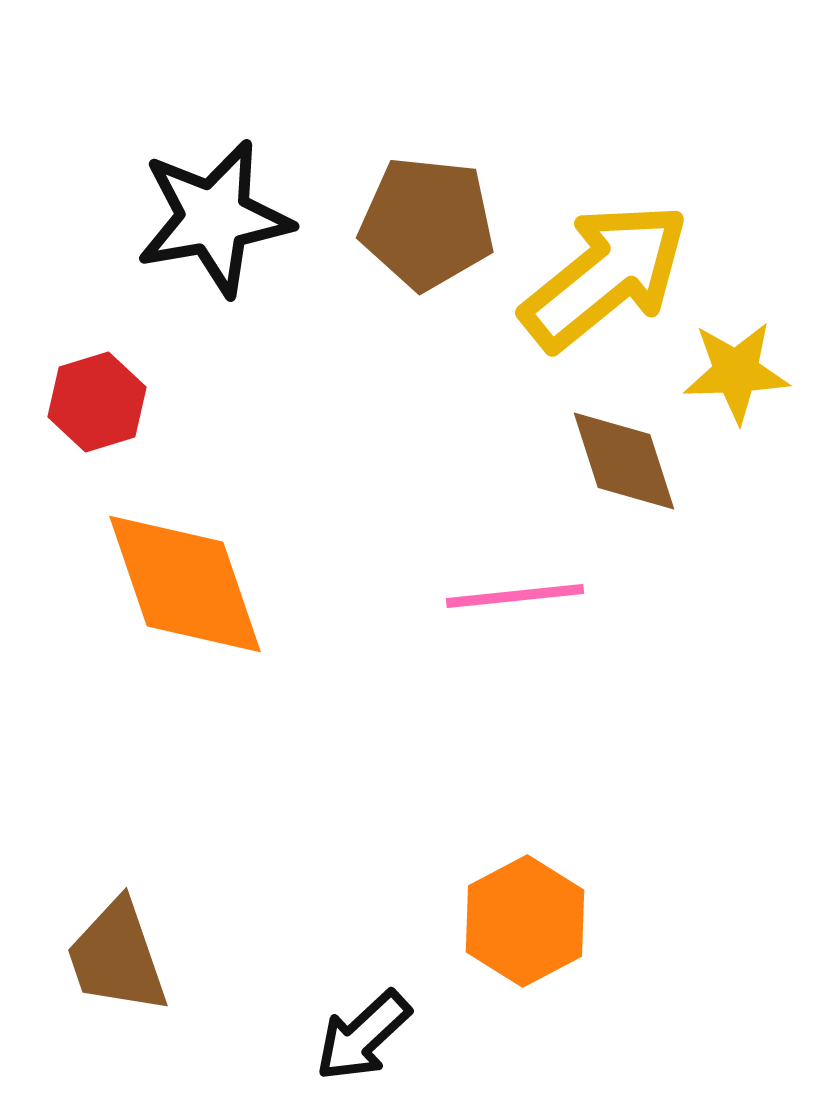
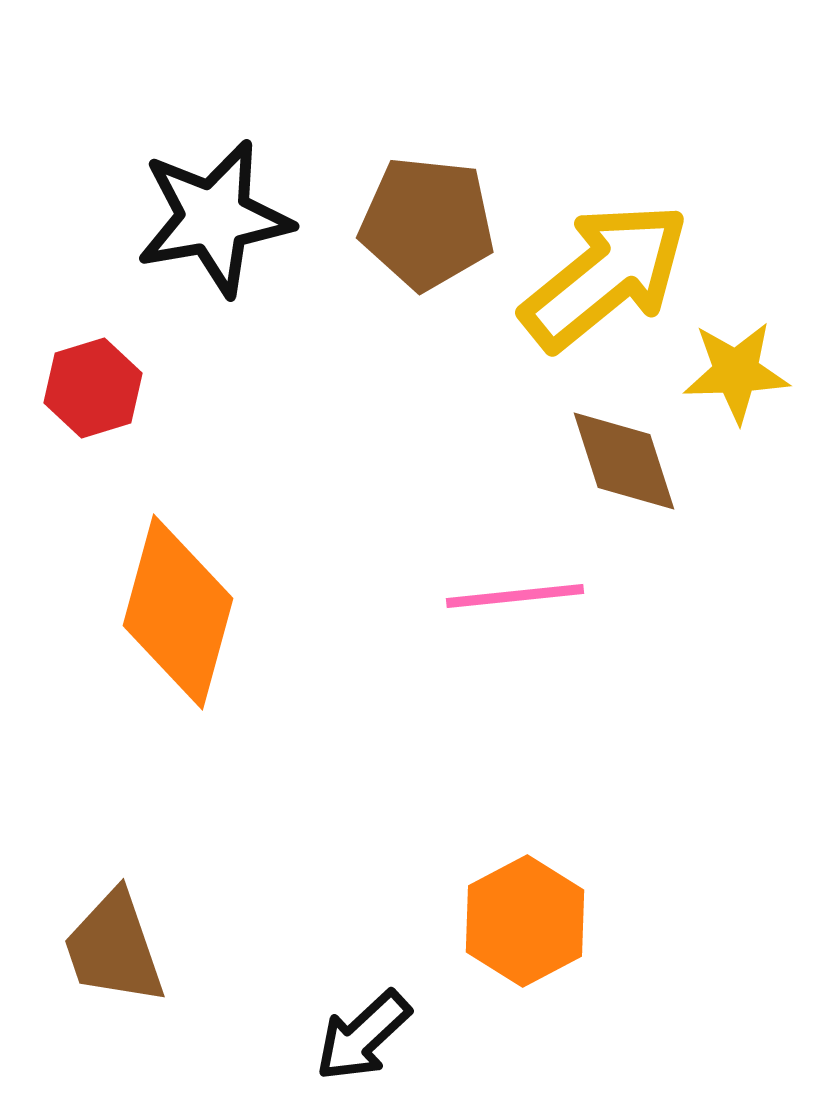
red hexagon: moved 4 px left, 14 px up
orange diamond: moved 7 px left, 28 px down; rotated 34 degrees clockwise
brown trapezoid: moved 3 px left, 9 px up
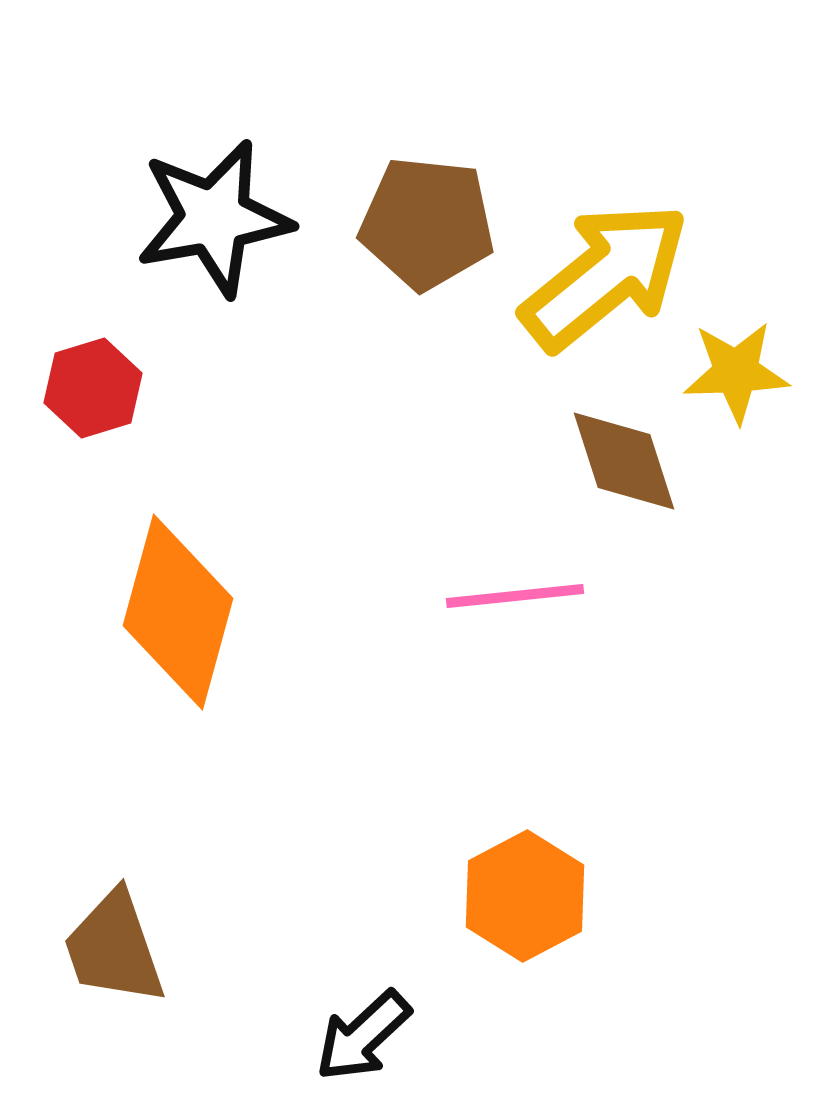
orange hexagon: moved 25 px up
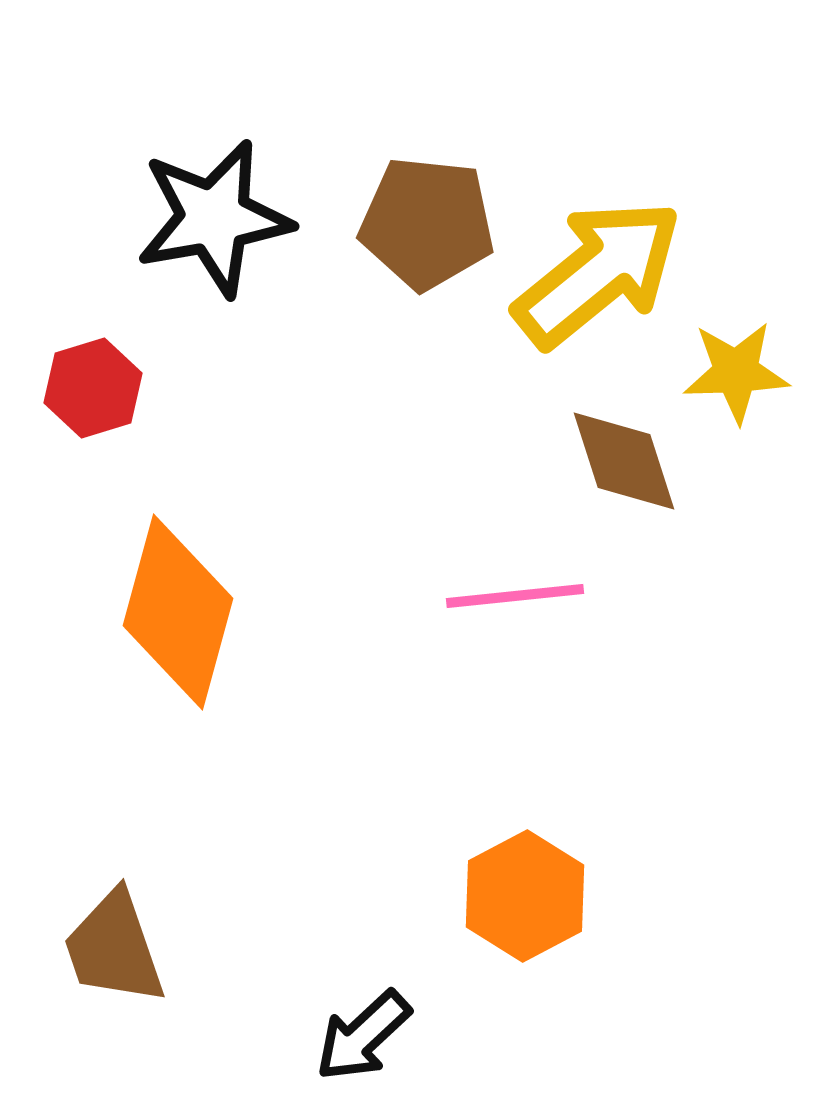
yellow arrow: moved 7 px left, 3 px up
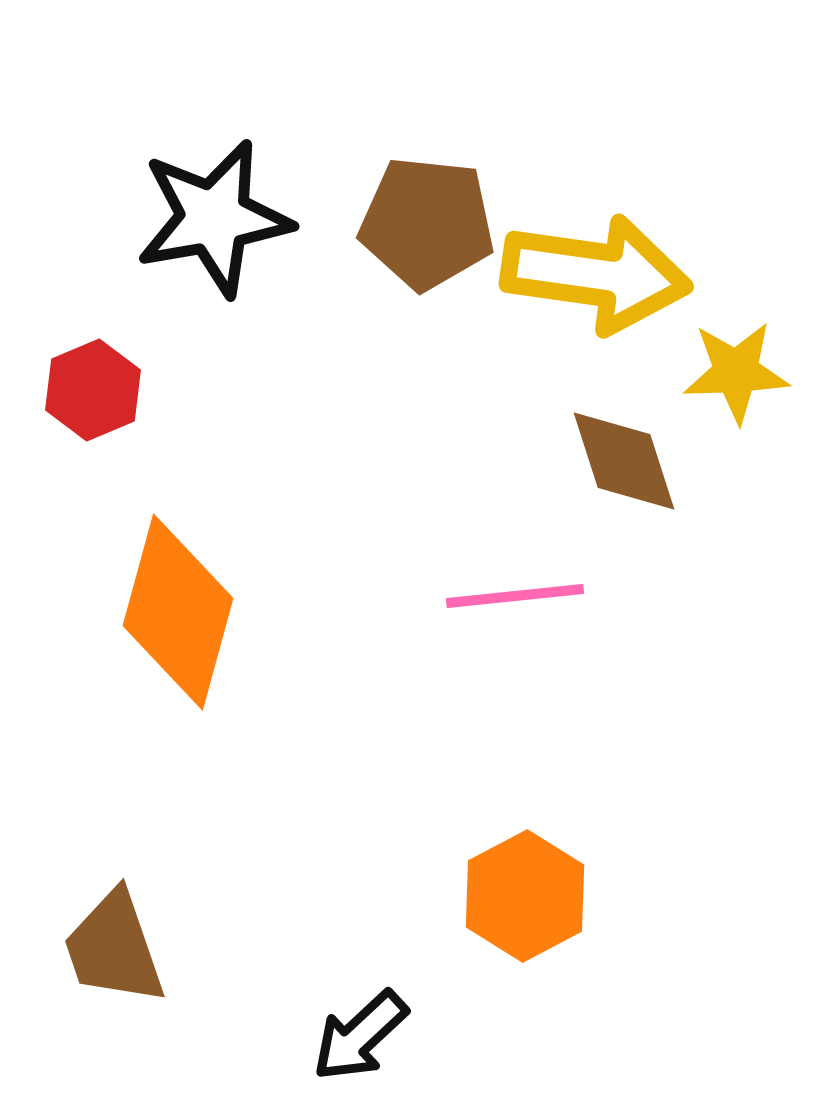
yellow arrow: moved 2 px left, 1 px down; rotated 47 degrees clockwise
red hexagon: moved 2 px down; rotated 6 degrees counterclockwise
black arrow: moved 3 px left
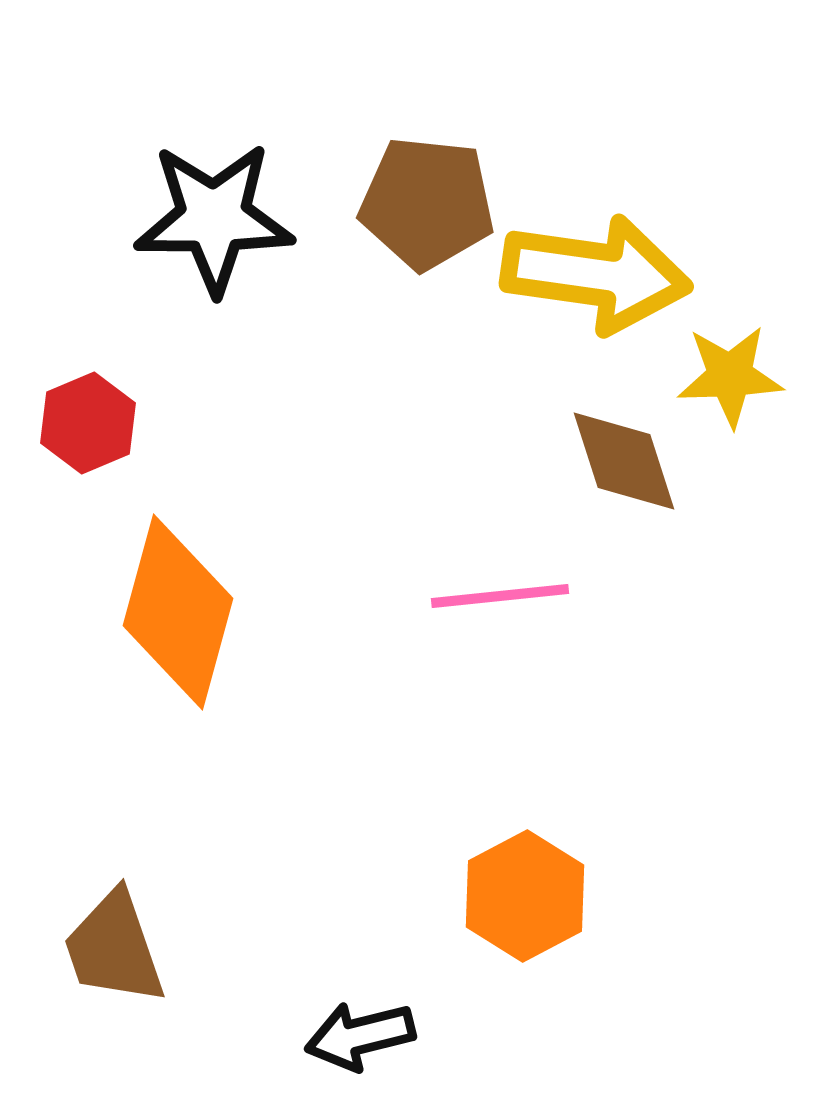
black star: rotated 10 degrees clockwise
brown pentagon: moved 20 px up
yellow star: moved 6 px left, 4 px down
red hexagon: moved 5 px left, 33 px down
pink line: moved 15 px left
black arrow: rotated 29 degrees clockwise
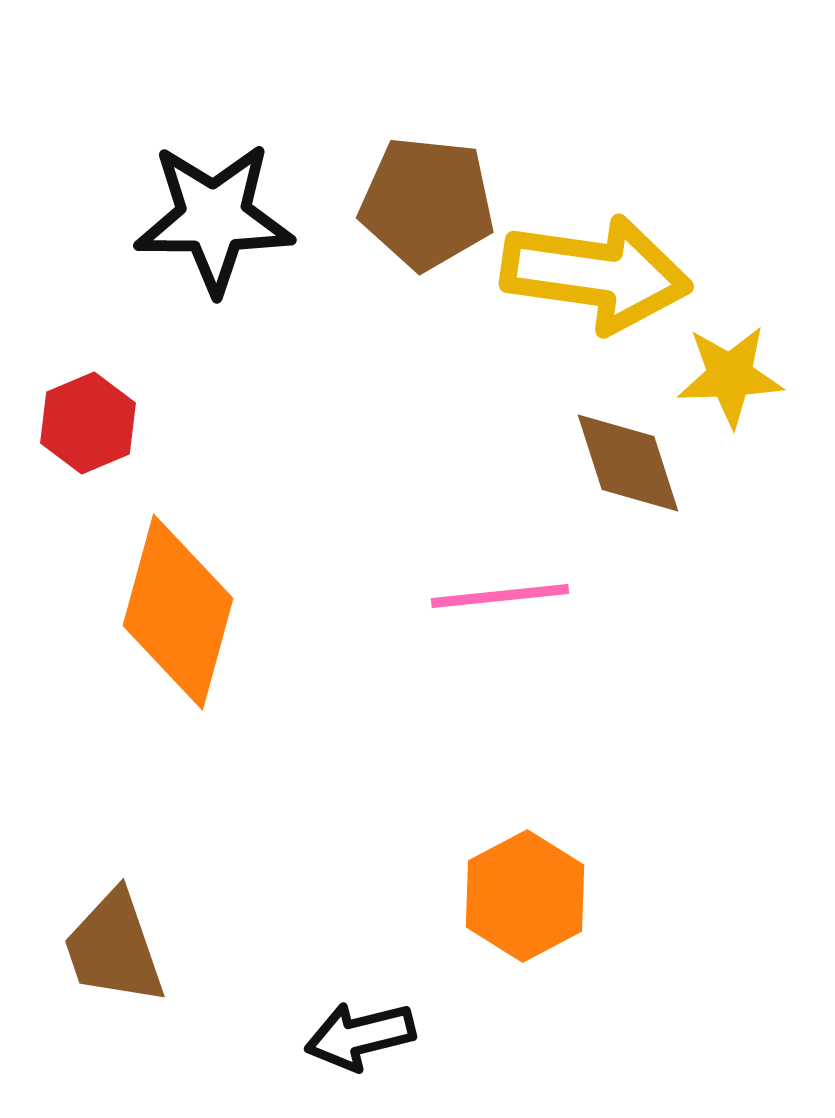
brown diamond: moved 4 px right, 2 px down
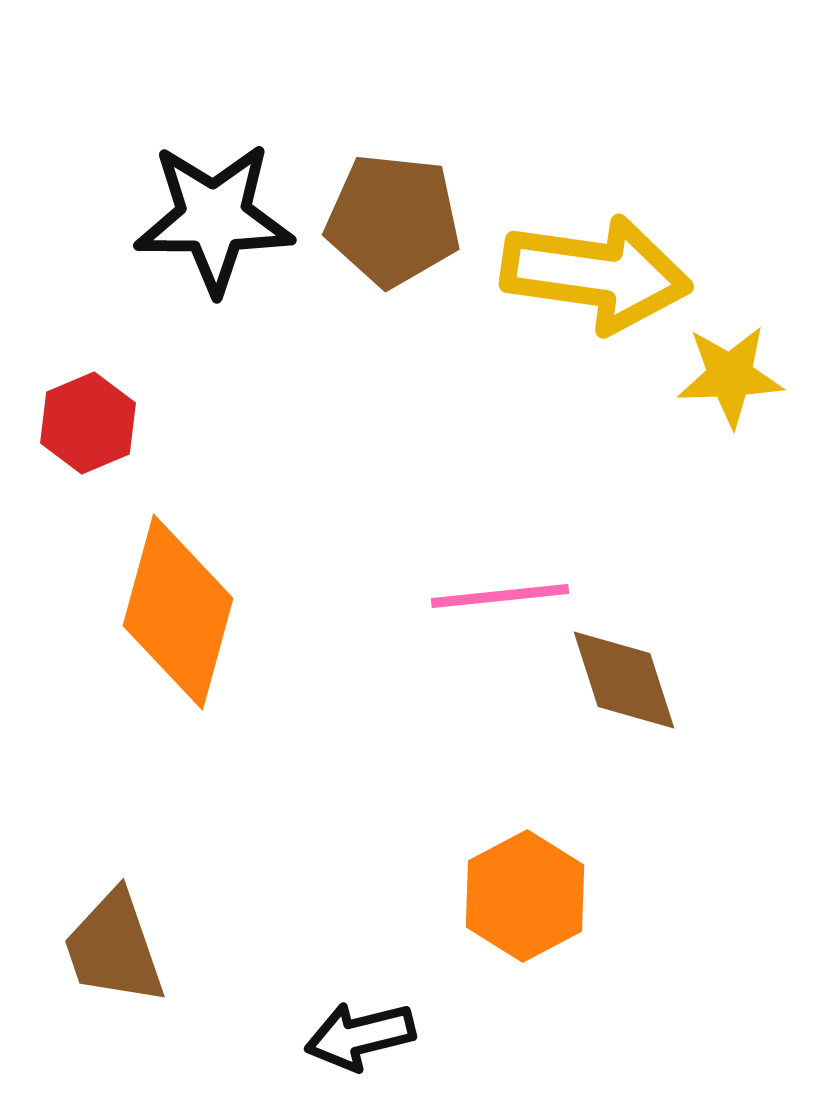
brown pentagon: moved 34 px left, 17 px down
brown diamond: moved 4 px left, 217 px down
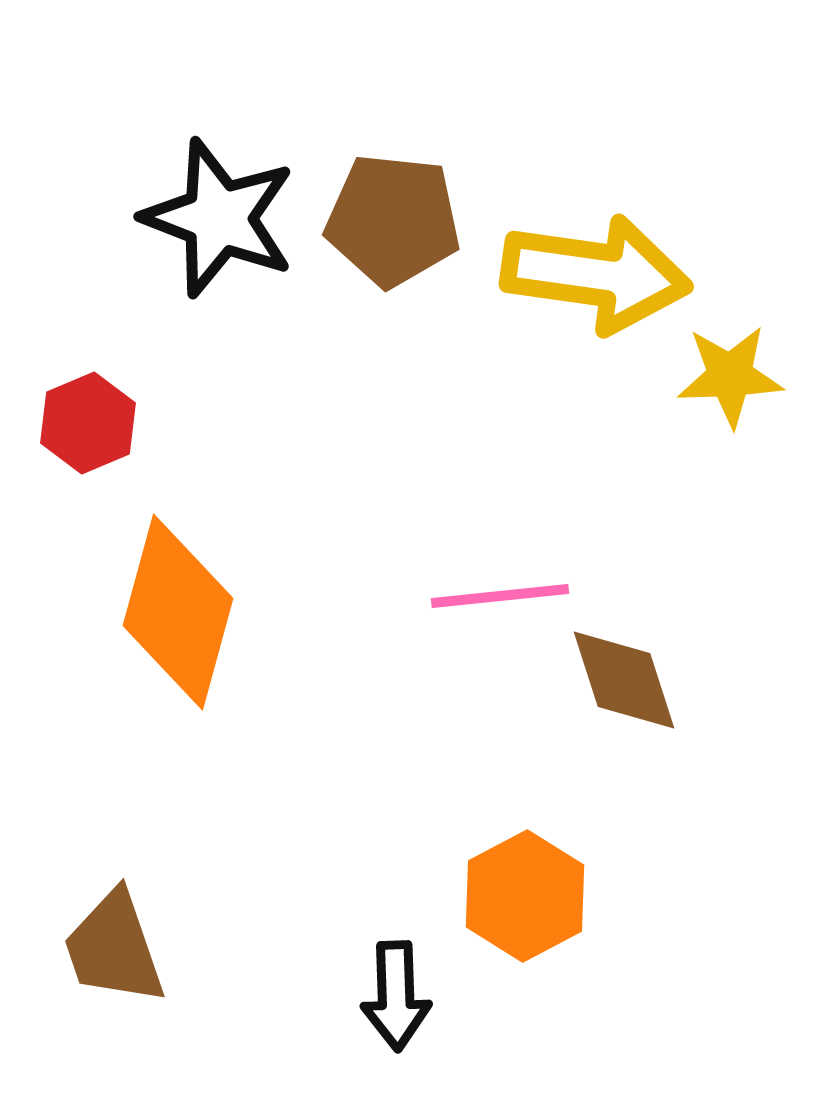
black star: moved 5 px right; rotated 21 degrees clockwise
black arrow: moved 36 px right, 40 px up; rotated 78 degrees counterclockwise
